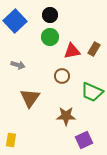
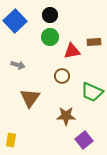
brown rectangle: moved 7 px up; rotated 56 degrees clockwise
purple square: rotated 12 degrees counterclockwise
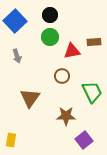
gray arrow: moved 1 px left, 9 px up; rotated 56 degrees clockwise
green trapezoid: rotated 140 degrees counterclockwise
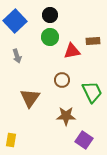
brown rectangle: moved 1 px left, 1 px up
brown circle: moved 4 px down
purple square: rotated 18 degrees counterclockwise
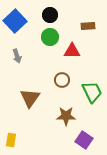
brown rectangle: moved 5 px left, 15 px up
red triangle: rotated 12 degrees clockwise
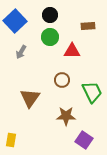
gray arrow: moved 4 px right, 4 px up; rotated 48 degrees clockwise
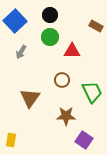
brown rectangle: moved 8 px right; rotated 32 degrees clockwise
